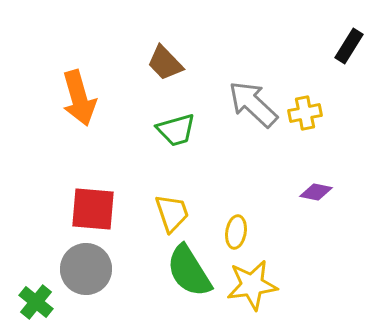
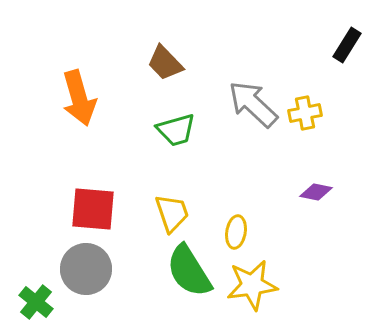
black rectangle: moved 2 px left, 1 px up
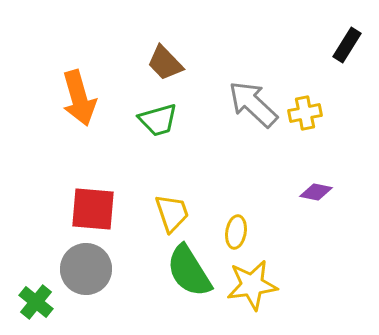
green trapezoid: moved 18 px left, 10 px up
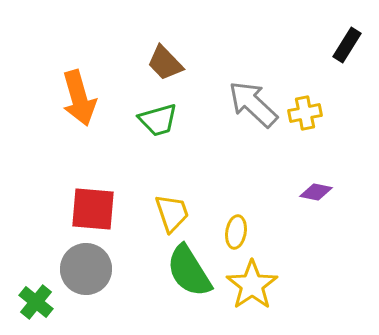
yellow star: rotated 27 degrees counterclockwise
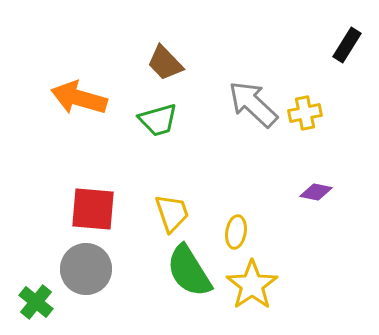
orange arrow: rotated 122 degrees clockwise
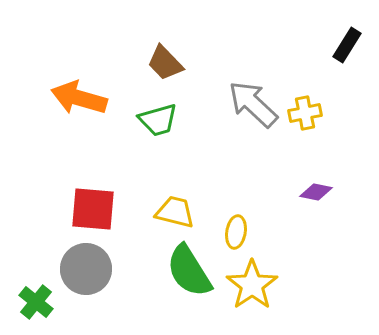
yellow trapezoid: moved 3 px right, 1 px up; rotated 57 degrees counterclockwise
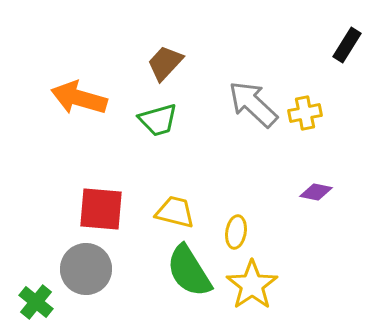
brown trapezoid: rotated 87 degrees clockwise
red square: moved 8 px right
